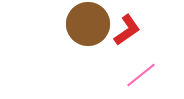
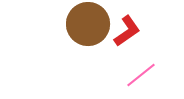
red L-shape: moved 1 px down
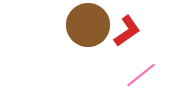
brown circle: moved 1 px down
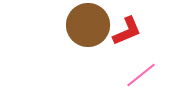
red L-shape: rotated 12 degrees clockwise
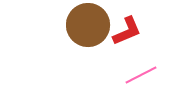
pink line: rotated 12 degrees clockwise
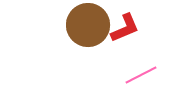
red L-shape: moved 2 px left, 3 px up
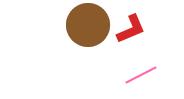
red L-shape: moved 6 px right, 1 px down
